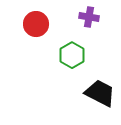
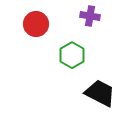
purple cross: moved 1 px right, 1 px up
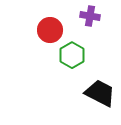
red circle: moved 14 px right, 6 px down
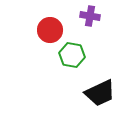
green hexagon: rotated 20 degrees counterclockwise
black trapezoid: rotated 128 degrees clockwise
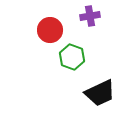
purple cross: rotated 18 degrees counterclockwise
green hexagon: moved 2 px down; rotated 10 degrees clockwise
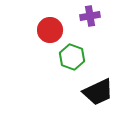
black trapezoid: moved 2 px left, 1 px up
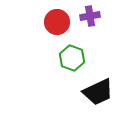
red circle: moved 7 px right, 8 px up
green hexagon: moved 1 px down
